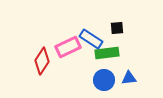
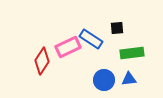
green rectangle: moved 25 px right
blue triangle: moved 1 px down
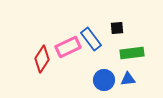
blue rectangle: rotated 20 degrees clockwise
red diamond: moved 2 px up
blue triangle: moved 1 px left
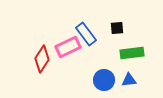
blue rectangle: moved 5 px left, 5 px up
blue triangle: moved 1 px right, 1 px down
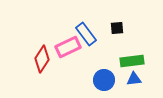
green rectangle: moved 8 px down
blue triangle: moved 5 px right, 1 px up
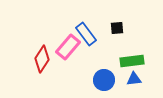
pink rectangle: rotated 25 degrees counterclockwise
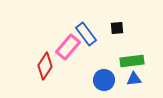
red diamond: moved 3 px right, 7 px down
